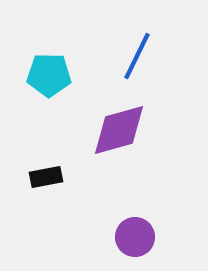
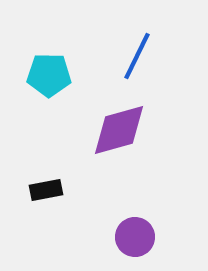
black rectangle: moved 13 px down
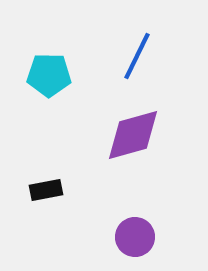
purple diamond: moved 14 px right, 5 px down
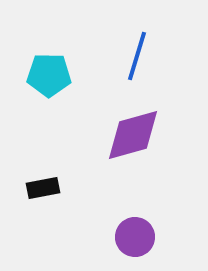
blue line: rotated 9 degrees counterclockwise
black rectangle: moved 3 px left, 2 px up
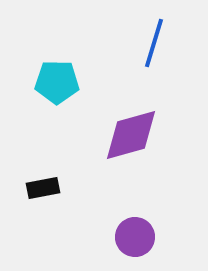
blue line: moved 17 px right, 13 px up
cyan pentagon: moved 8 px right, 7 px down
purple diamond: moved 2 px left
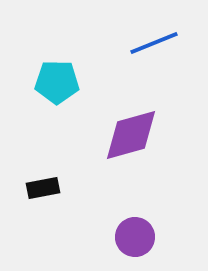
blue line: rotated 51 degrees clockwise
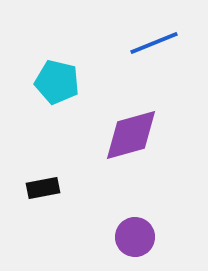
cyan pentagon: rotated 12 degrees clockwise
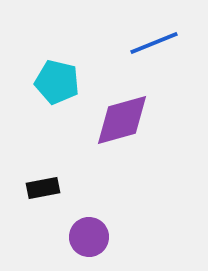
purple diamond: moved 9 px left, 15 px up
purple circle: moved 46 px left
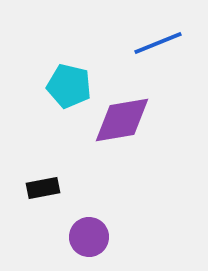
blue line: moved 4 px right
cyan pentagon: moved 12 px right, 4 px down
purple diamond: rotated 6 degrees clockwise
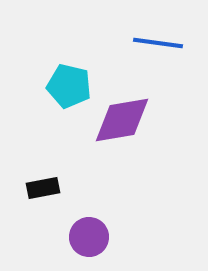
blue line: rotated 30 degrees clockwise
